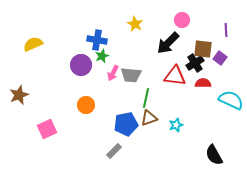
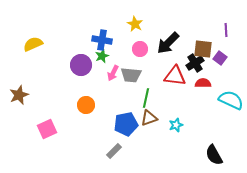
pink circle: moved 42 px left, 29 px down
blue cross: moved 5 px right
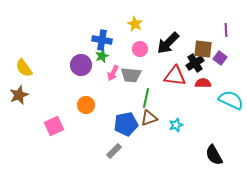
yellow semicircle: moved 9 px left, 24 px down; rotated 102 degrees counterclockwise
pink square: moved 7 px right, 3 px up
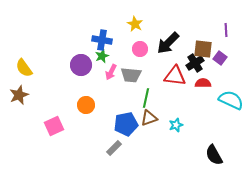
pink arrow: moved 2 px left, 1 px up
gray rectangle: moved 3 px up
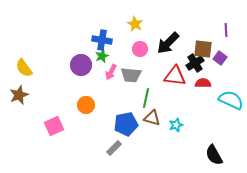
brown triangle: moved 3 px right; rotated 36 degrees clockwise
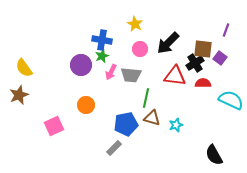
purple line: rotated 24 degrees clockwise
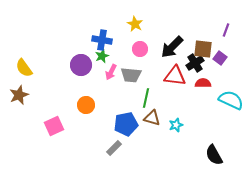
black arrow: moved 4 px right, 4 px down
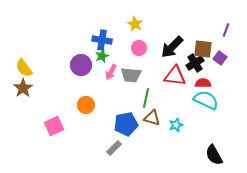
pink circle: moved 1 px left, 1 px up
brown star: moved 4 px right, 7 px up; rotated 12 degrees counterclockwise
cyan semicircle: moved 25 px left
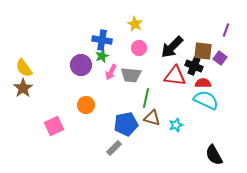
brown square: moved 2 px down
black cross: moved 1 px left, 3 px down; rotated 36 degrees counterclockwise
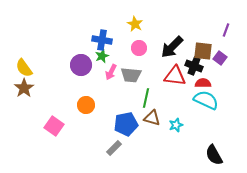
brown star: moved 1 px right
pink square: rotated 30 degrees counterclockwise
